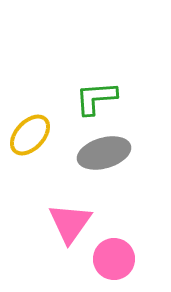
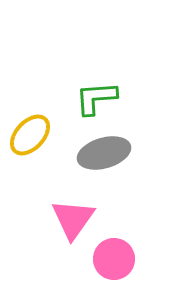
pink triangle: moved 3 px right, 4 px up
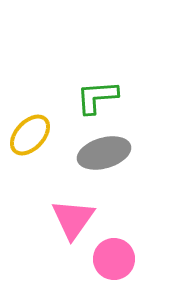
green L-shape: moved 1 px right, 1 px up
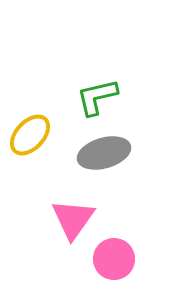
green L-shape: rotated 9 degrees counterclockwise
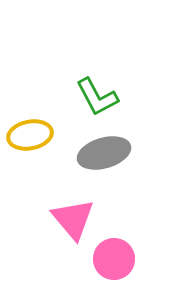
green L-shape: rotated 105 degrees counterclockwise
yellow ellipse: rotated 36 degrees clockwise
pink triangle: rotated 15 degrees counterclockwise
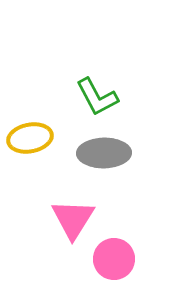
yellow ellipse: moved 3 px down
gray ellipse: rotated 15 degrees clockwise
pink triangle: rotated 12 degrees clockwise
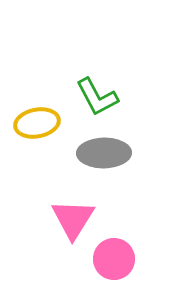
yellow ellipse: moved 7 px right, 15 px up
